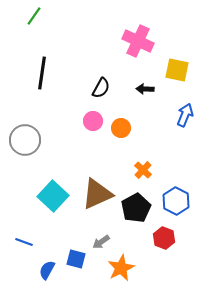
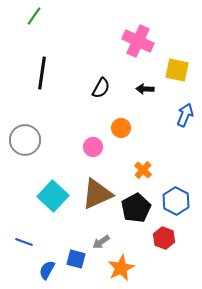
pink circle: moved 26 px down
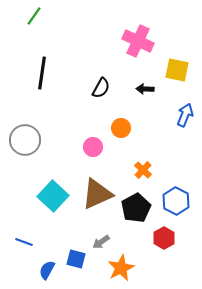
red hexagon: rotated 10 degrees clockwise
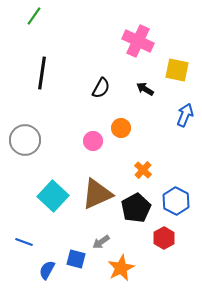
black arrow: rotated 30 degrees clockwise
pink circle: moved 6 px up
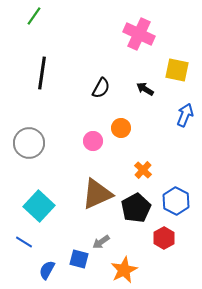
pink cross: moved 1 px right, 7 px up
gray circle: moved 4 px right, 3 px down
cyan square: moved 14 px left, 10 px down
blue line: rotated 12 degrees clockwise
blue square: moved 3 px right
orange star: moved 3 px right, 2 px down
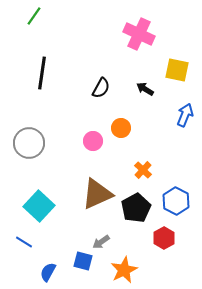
blue square: moved 4 px right, 2 px down
blue semicircle: moved 1 px right, 2 px down
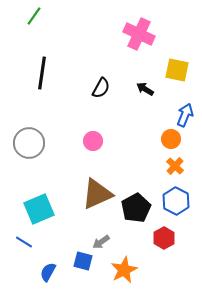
orange circle: moved 50 px right, 11 px down
orange cross: moved 32 px right, 4 px up
cyan square: moved 3 px down; rotated 24 degrees clockwise
